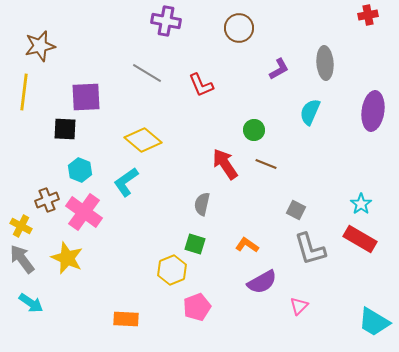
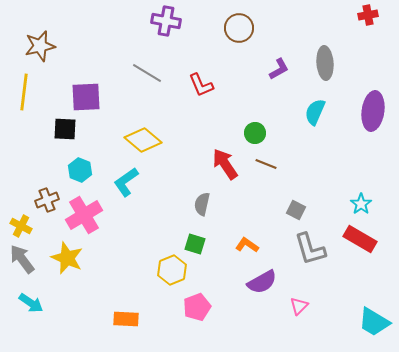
cyan semicircle: moved 5 px right
green circle: moved 1 px right, 3 px down
pink cross: moved 3 px down; rotated 24 degrees clockwise
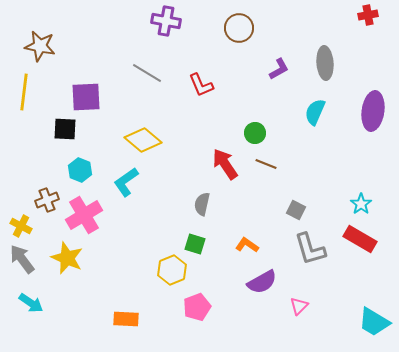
brown star: rotated 24 degrees clockwise
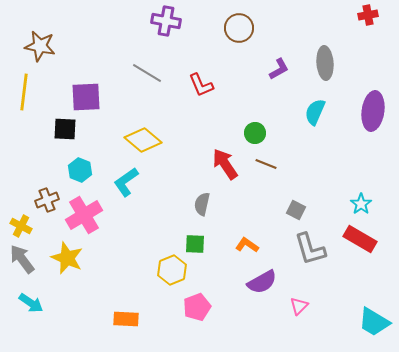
green square: rotated 15 degrees counterclockwise
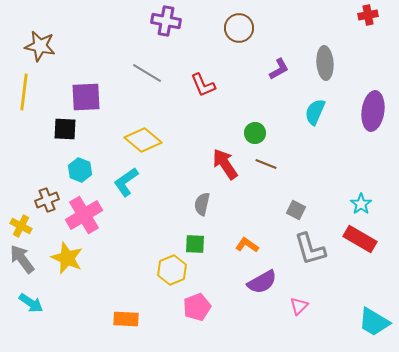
red L-shape: moved 2 px right
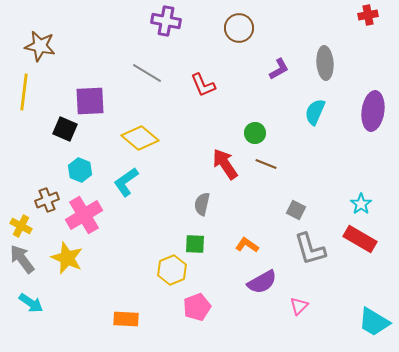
purple square: moved 4 px right, 4 px down
black square: rotated 20 degrees clockwise
yellow diamond: moved 3 px left, 2 px up
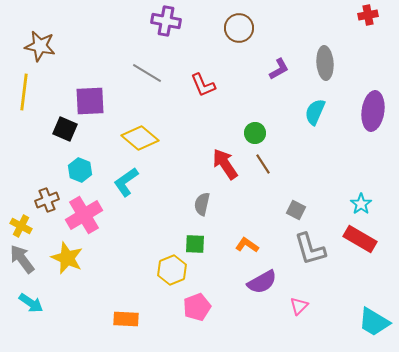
brown line: moved 3 px left; rotated 35 degrees clockwise
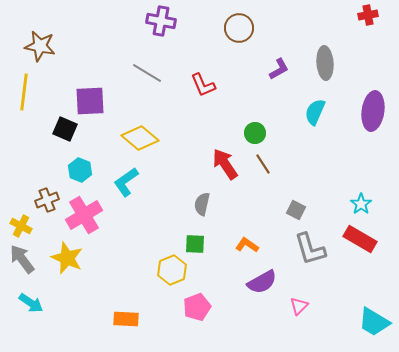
purple cross: moved 5 px left
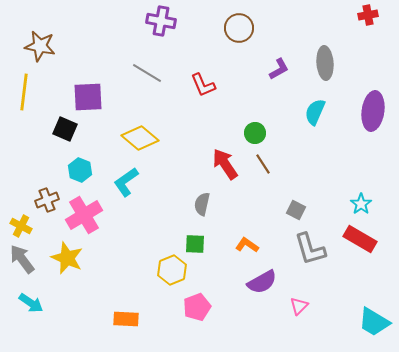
purple square: moved 2 px left, 4 px up
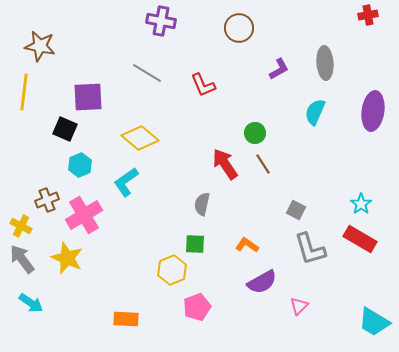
cyan hexagon: moved 5 px up; rotated 15 degrees clockwise
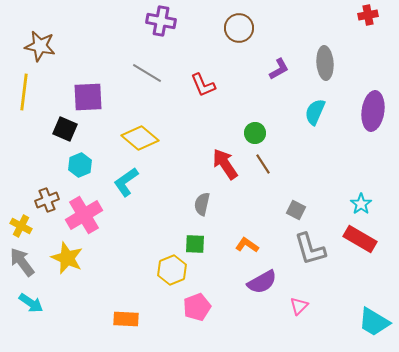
gray arrow: moved 3 px down
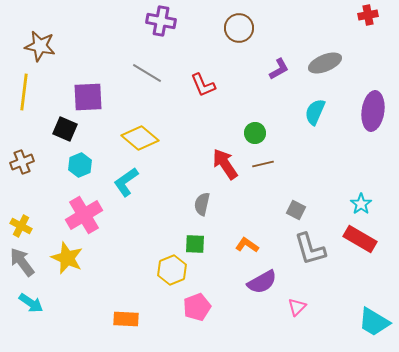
gray ellipse: rotated 72 degrees clockwise
brown line: rotated 70 degrees counterclockwise
brown cross: moved 25 px left, 38 px up
pink triangle: moved 2 px left, 1 px down
